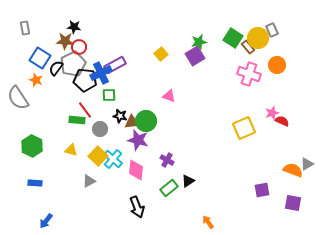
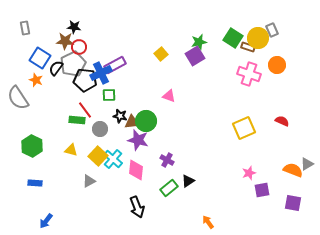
brown rectangle at (248, 47): rotated 32 degrees counterclockwise
pink star at (272, 113): moved 23 px left, 60 px down
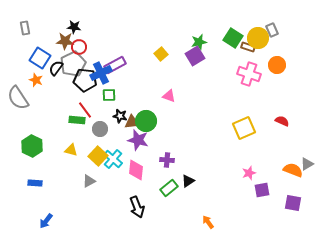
purple cross at (167, 160): rotated 24 degrees counterclockwise
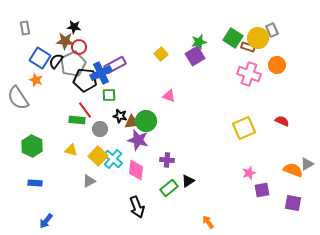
black semicircle at (56, 68): moved 7 px up
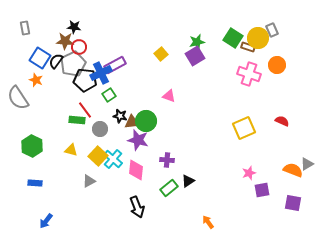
green star at (199, 42): moved 2 px left
green square at (109, 95): rotated 32 degrees counterclockwise
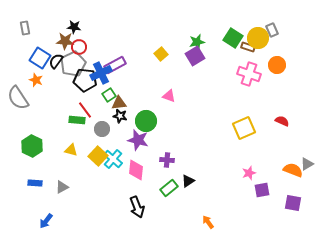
brown triangle at (132, 122): moved 13 px left, 19 px up
gray circle at (100, 129): moved 2 px right
gray triangle at (89, 181): moved 27 px left, 6 px down
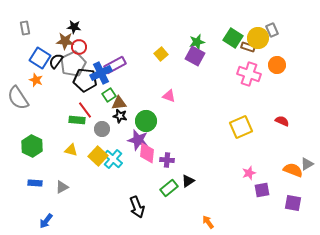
purple square at (195, 56): rotated 30 degrees counterclockwise
yellow square at (244, 128): moved 3 px left, 1 px up
pink diamond at (136, 170): moved 11 px right, 17 px up
